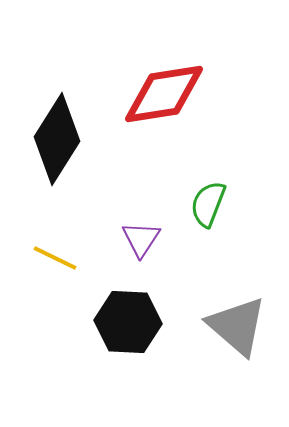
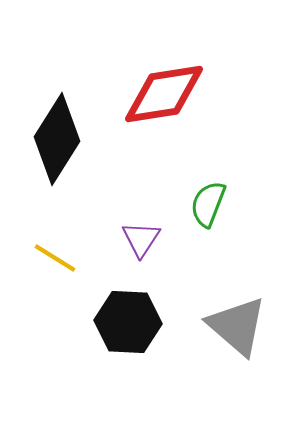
yellow line: rotated 6 degrees clockwise
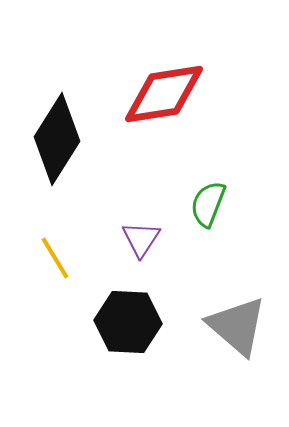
yellow line: rotated 27 degrees clockwise
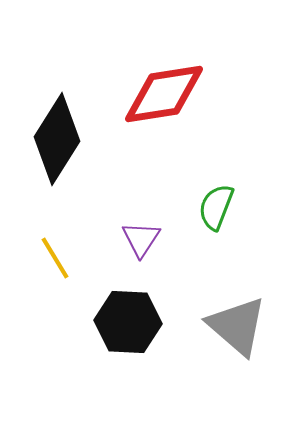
green semicircle: moved 8 px right, 3 px down
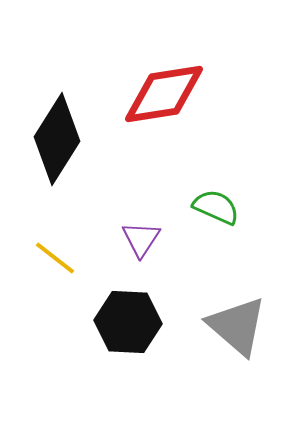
green semicircle: rotated 93 degrees clockwise
yellow line: rotated 21 degrees counterclockwise
